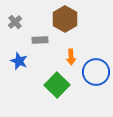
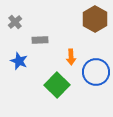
brown hexagon: moved 30 px right
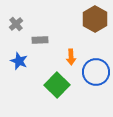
gray cross: moved 1 px right, 2 px down
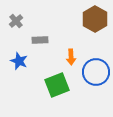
gray cross: moved 3 px up
green square: rotated 25 degrees clockwise
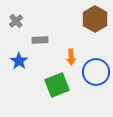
blue star: rotated 12 degrees clockwise
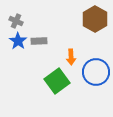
gray cross: rotated 24 degrees counterclockwise
gray rectangle: moved 1 px left, 1 px down
blue star: moved 1 px left, 20 px up
green square: moved 4 px up; rotated 15 degrees counterclockwise
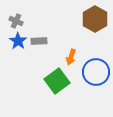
orange arrow: rotated 21 degrees clockwise
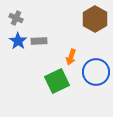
gray cross: moved 3 px up
green square: rotated 10 degrees clockwise
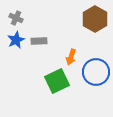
blue star: moved 2 px left, 1 px up; rotated 12 degrees clockwise
